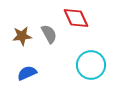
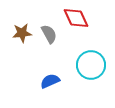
brown star: moved 3 px up
blue semicircle: moved 23 px right, 8 px down
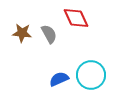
brown star: rotated 12 degrees clockwise
cyan circle: moved 10 px down
blue semicircle: moved 9 px right, 2 px up
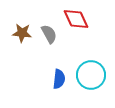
red diamond: moved 1 px down
blue semicircle: rotated 120 degrees clockwise
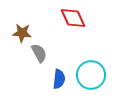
red diamond: moved 3 px left, 1 px up
gray semicircle: moved 10 px left, 19 px down
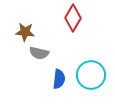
red diamond: rotated 56 degrees clockwise
brown star: moved 3 px right, 1 px up
gray semicircle: rotated 132 degrees clockwise
